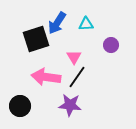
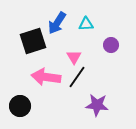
black square: moved 3 px left, 2 px down
purple star: moved 27 px right
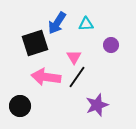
black square: moved 2 px right, 2 px down
purple star: rotated 25 degrees counterclockwise
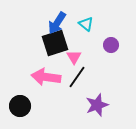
cyan triangle: rotated 42 degrees clockwise
black square: moved 20 px right
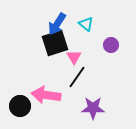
blue arrow: moved 1 px down
pink arrow: moved 18 px down
purple star: moved 4 px left, 3 px down; rotated 20 degrees clockwise
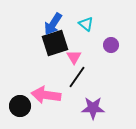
blue arrow: moved 4 px left
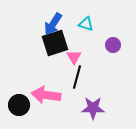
cyan triangle: rotated 21 degrees counterclockwise
purple circle: moved 2 px right
black line: rotated 20 degrees counterclockwise
black circle: moved 1 px left, 1 px up
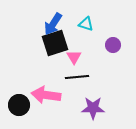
black line: rotated 70 degrees clockwise
